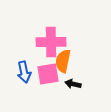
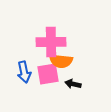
orange semicircle: moved 2 px left; rotated 95 degrees counterclockwise
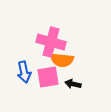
pink cross: rotated 16 degrees clockwise
orange semicircle: moved 1 px right, 1 px up
pink square: moved 3 px down
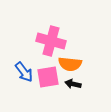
pink cross: moved 1 px up
orange semicircle: moved 8 px right, 4 px down
blue arrow: rotated 25 degrees counterclockwise
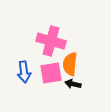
orange semicircle: rotated 90 degrees clockwise
blue arrow: rotated 30 degrees clockwise
pink square: moved 3 px right, 4 px up
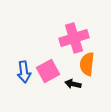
pink cross: moved 23 px right, 3 px up; rotated 32 degrees counterclockwise
orange semicircle: moved 17 px right
pink square: moved 3 px left, 2 px up; rotated 20 degrees counterclockwise
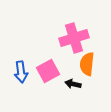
blue arrow: moved 3 px left
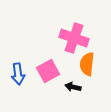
pink cross: rotated 36 degrees clockwise
blue arrow: moved 3 px left, 2 px down
black arrow: moved 3 px down
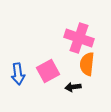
pink cross: moved 5 px right
black arrow: rotated 21 degrees counterclockwise
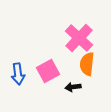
pink cross: rotated 24 degrees clockwise
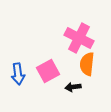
pink cross: rotated 16 degrees counterclockwise
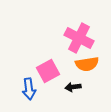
orange semicircle: rotated 105 degrees counterclockwise
blue arrow: moved 11 px right, 15 px down
